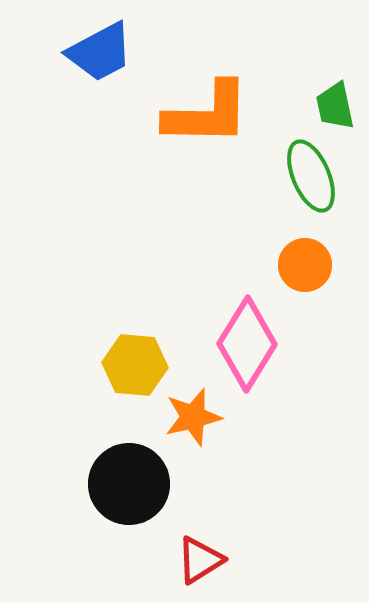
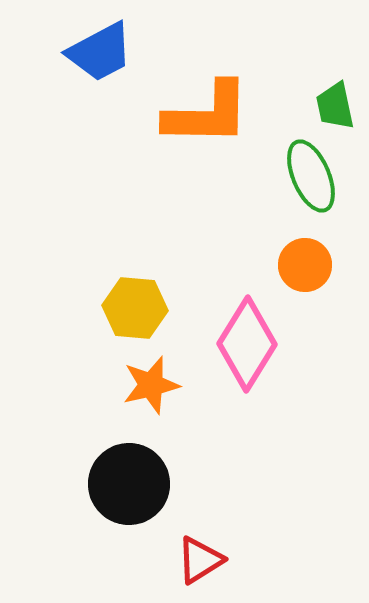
yellow hexagon: moved 57 px up
orange star: moved 42 px left, 32 px up
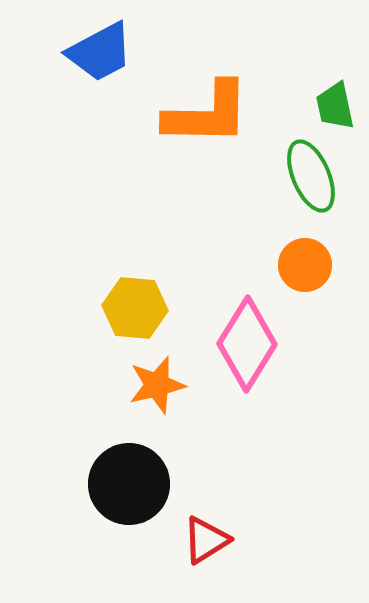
orange star: moved 6 px right
red triangle: moved 6 px right, 20 px up
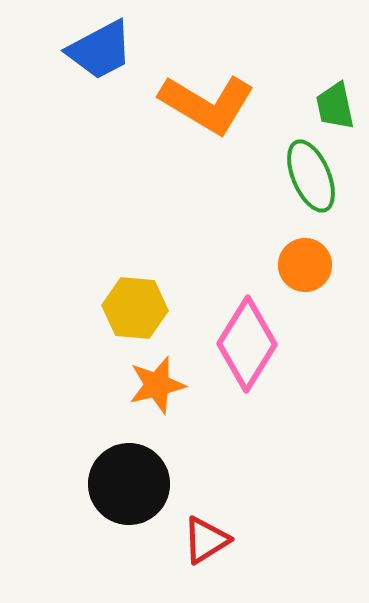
blue trapezoid: moved 2 px up
orange L-shape: moved 10 px up; rotated 30 degrees clockwise
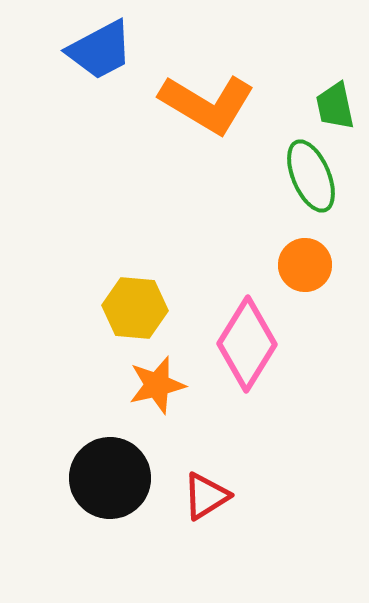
black circle: moved 19 px left, 6 px up
red triangle: moved 44 px up
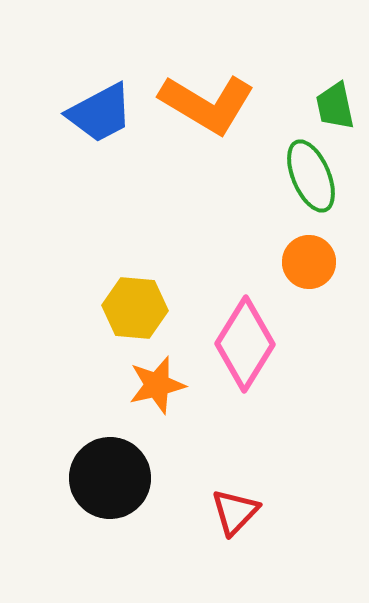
blue trapezoid: moved 63 px down
orange circle: moved 4 px right, 3 px up
pink diamond: moved 2 px left
red triangle: moved 29 px right, 16 px down; rotated 14 degrees counterclockwise
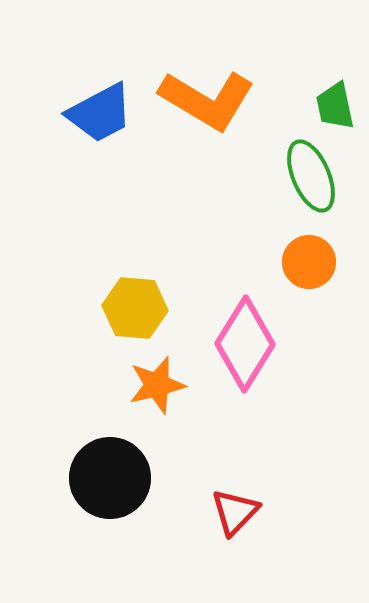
orange L-shape: moved 4 px up
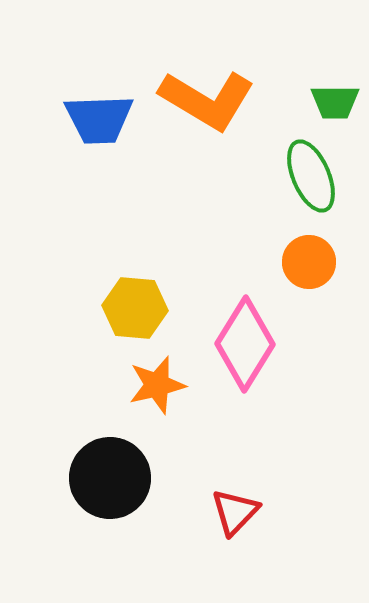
green trapezoid: moved 4 px up; rotated 78 degrees counterclockwise
blue trapezoid: moved 1 px left, 6 px down; rotated 26 degrees clockwise
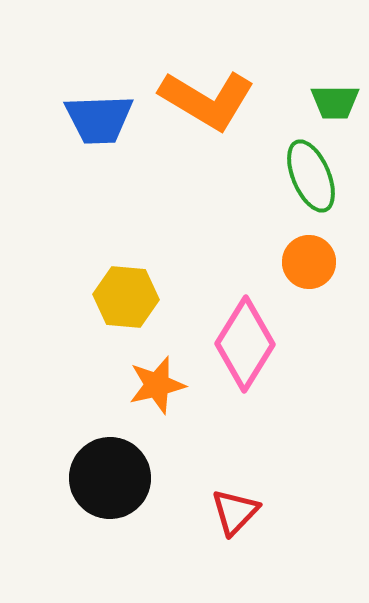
yellow hexagon: moved 9 px left, 11 px up
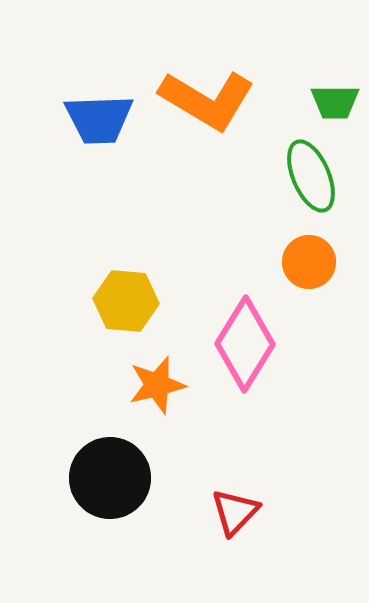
yellow hexagon: moved 4 px down
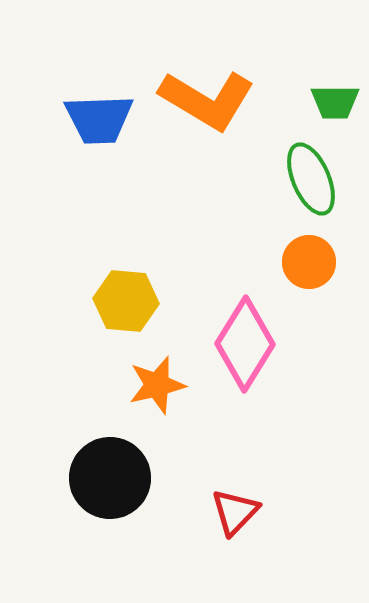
green ellipse: moved 3 px down
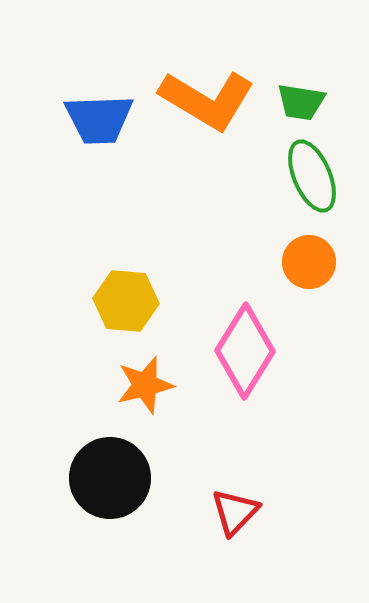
green trapezoid: moved 34 px left; rotated 9 degrees clockwise
green ellipse: moved 1 px right, 3 px up
pink diamond: moved 7 px down
orange star: moved 12 px left
